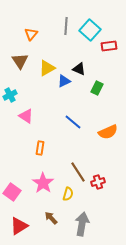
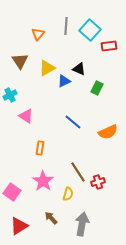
orange triangle: moved 7 px right
pink star: moved 2 px up
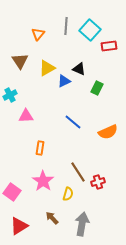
pink triangle: rotated 35 degrees counterclockwise
brown arrow: moved 1 px right
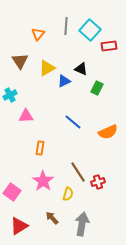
black triangle: moved 2 px right
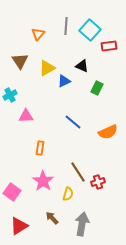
black triangle: moved 1 px right, 3 px up
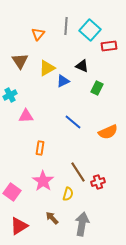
blue triangle: moved 1 px left
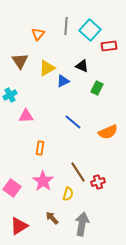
pink square: moved 4 px up
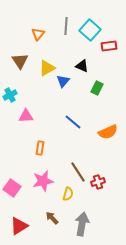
blue triangle: rotated 24 degrees counterclockwise
pink star: rotated 25 degrees clockwise
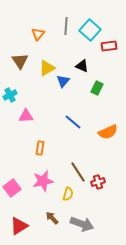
pink square: rotated 18 degrees clockwise
gray arrow: rotated 100 degrees clockwise
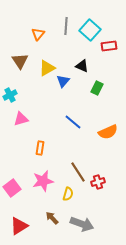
pink triangle: moved 5 px left, 3 px down; rotated 14 degrees counterclockwise
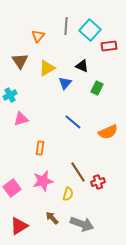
orange triangle: moved 2 px down
blue triangle: moved 2 px right, 2 px down
